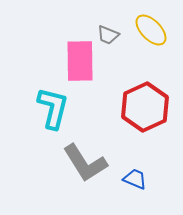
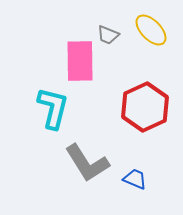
gray L-shape: moved 2 px right
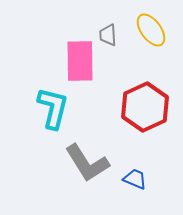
yellow ellipse: rotated 8 degrees clockwise
gray trapezoid: rotated 65 degrees clockwise
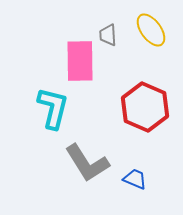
red hexagon: rotated 12 degrees counterclockwise
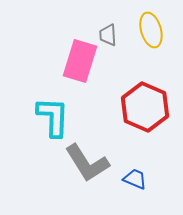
yellow ellipse: rotated 20 degrees clockwise
pink rectangle: rotated 18 degrees clockwise
cyan L-shape: moved 9 px down; rotated 12 degrees counterclockwise
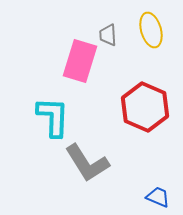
blue trapezoid: moved 23 px right, 18 px down
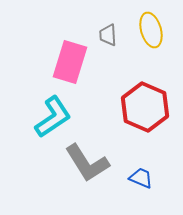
pink rectangle: moved 10 px left, 1 px down
cyan L-shape: rotated 54 degrees clockwise
blue trapezoid: moved 17 px left, 19 px up
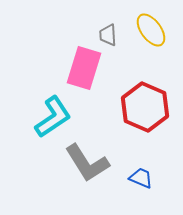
yellow ellipse: rotated 20 degrees counterclockwise
pink rectangle: moved 14 px right, 6 px down
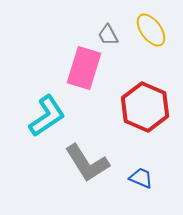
gray trapezoid: rotated 25 degrees counterclockwise
cyan L-shape: moved 6 px left, 1 px up
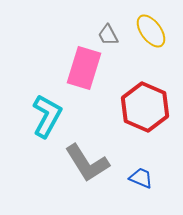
yellow ellipse: moved 1 px down
cyan L-shape: rotated 27 degrees counterclockwise
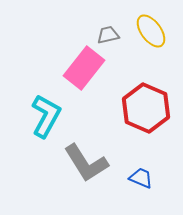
gray trapezoid: rotated 105 degrees clockwise
pink rectangle: rotated 21 degrees clockwise
red hexagon: moved 1 px right, 1 px down
cyan L-shape: moved 1 px left
gray L-shape: moved 1 px left
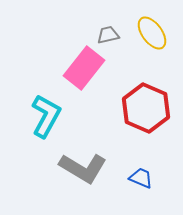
yellow ellipse: moved 1 px right, 2 px down
gray L-shape: moved 3 px left, 5 px down; rotated 27 degrees counterclockwise
